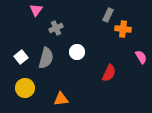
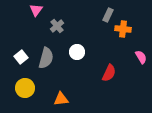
gray cross: moved 1 px right, 2 px up; rotated 16 degrees counterclockwise
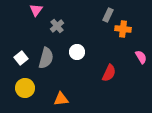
white square: moved 1 px down
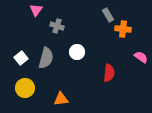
gray rectangle: rotated 56 degrees counterclockwise
gray cross: rotated 32 degrees counterclockwise
pink semicircle: rotated 24 degrees counterclockwise
red semicircle: rotated 18 degrees counterclockwise
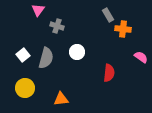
pink triangle: moved 2 px right
white square: moved 2 px right, 3 px up
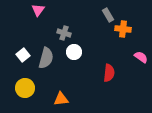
gray cross: moved 7 px right, 7 px down
white circle: moved 3 px left
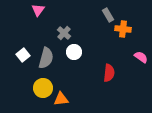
gray cross: rotated 24 degrees clockwise
yellow circle: moved 18 px right
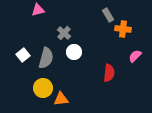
pink triangle: rotated 40 degrees clockwise
pink semicircle: moved 6 px left, 1 px up; rotated 80 degrees counterclockwise
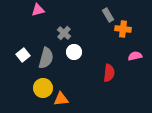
pink semicircle: rotated 32 degrees clockwise
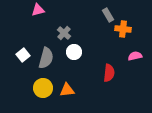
orange triangle: moved 6 px right, 9 px up
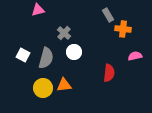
white square: rotated 24 degrees counterclockwise
orange triangle: moved 3 px left, 5 px up
